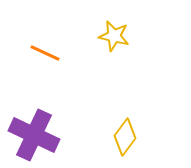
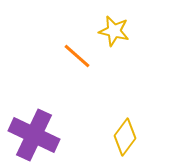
yellow star: moved 5 px up
orange line: moved 32 px right, 3 px down; rotated 16 degrees clockwise
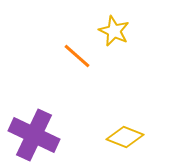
yellow star: rotated 12 degrees clockwise
yellow diamond: rotated 75 degrees clockwise
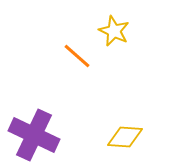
yellow diamond: rotated 18 degrees counterclockwise
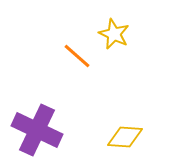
yellow star: moved 3 px down
purple cross: moved 3 px right, 5 px up
